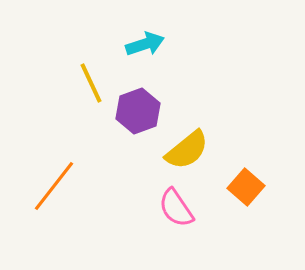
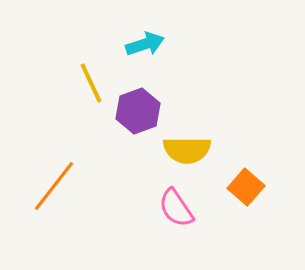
yellow semicircle: rotated 39 degrees clockwise
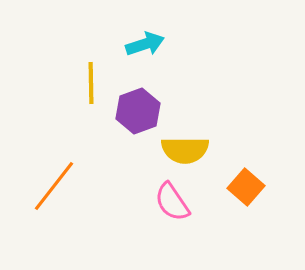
yellow line: rotated 24 degrees clockwise
yellow semicircle: moved 2 px left
pink semicircle: moved 4 px left, 6 px up
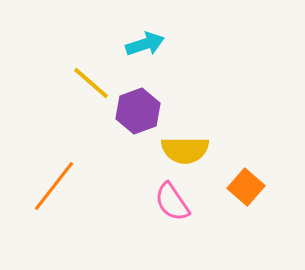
yellow line: rotated 48 degrees counterclockwise
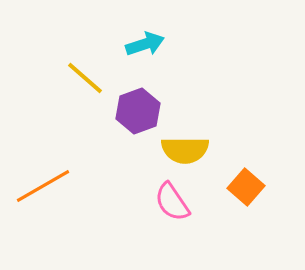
yellow line: moved 6 px left, 5 px up
orange line: moved 11 px left; rotated 22 degrees clockwise
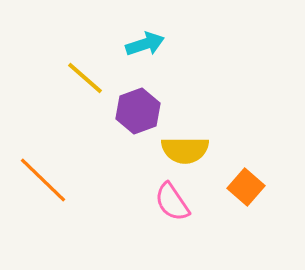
orange line: moved 6 px up; rotated 74 degrees clockwise
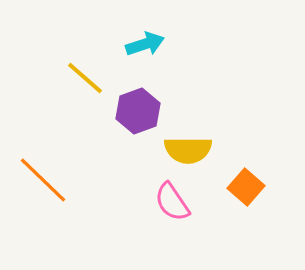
yellow semicircle: moved 3 px right
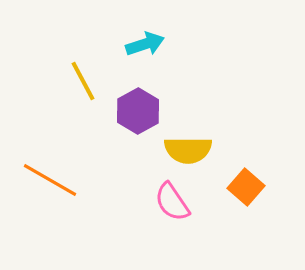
yellow line: moved 2 px left, 3 px down; rotated 21 degrees clockwise
purple hexagon: rotated 9 degrees counterclockwise
orange line: moved 7 px right; rotated 14 degrees counterclockwise
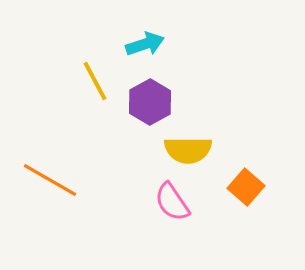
yellow line: moved 12 px right
purple hexagon: moved 12 px right, 9 px up
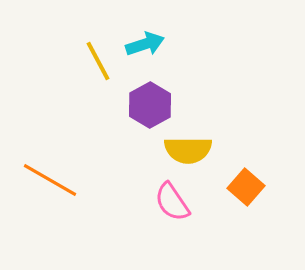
yellow line: moved 3 px right, 20 px up
purple hexagon: moved 3 px down
